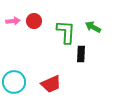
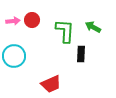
red circle: moved 2 px left, 1 px up
green L-shape: moved 1 px left, 1 px up
cyan circle: moved 26 px up
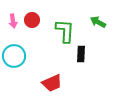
pink arrow: rotated 88 degrees clockwise
green arrow: moved 5 px right, 5 px up
red trapezoid: moved 1 px right, 1 px up
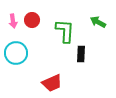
cyan circle: moved 2 px right, 3 px up
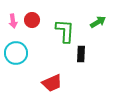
green arrow: rotated 119 degrees clockwise
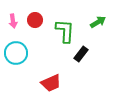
red circle: moved 3 px right
black rectangle: rotated 35 degrees clockwise
red trapezoid: moved 1 px left
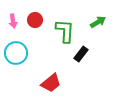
red trapezoid: rotated 15 degrees counterclockwise
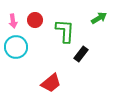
green arrow: moved 1 px right, 4 px up
cyan circle: moved 6 px up
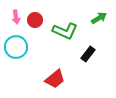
pink arrow: moved 3 px right, 4 px up
green L-shape: rotated 110 degrees clockwise
black rectangle: moved 7 px right
red trapezoid: moved 4 px right, 4 px up
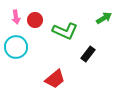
green arrow: moved 5 px right
